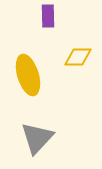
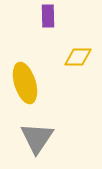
yellow ellipse: moved 3 px left, 8 px down
gray triangle: rotated 9 degrees counterclockwise
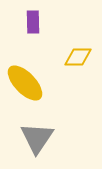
purple rectangle: moved 15 px left, 6 px down
yellow ellipse: rotated 27 degrees counterclockwise
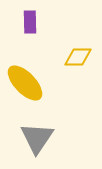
purple rectangle: moved 3 px left
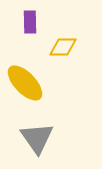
yellow diamond: moved 15 px left, 10 px up
gray triangle: rotated 9 degrees counterclockwise
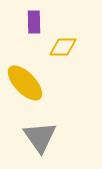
purple rectangle: moved 4 px right
gray triangle: moved 3 px right, 1 px up
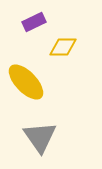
purple rectangle: rotated 65 degrees clockwise
yellow ellipse: moved 1 px right, 1 px up
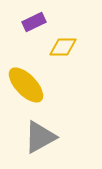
yellow ellipse: moved 3 px down
gray triangle: rotated 36 degrees clockwise
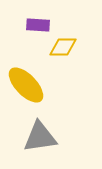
purple rectangle: moved 4 px right, 3 px down; rotated 30 degrees clockwise
gray triangle: rotated 21 degrees clockwise
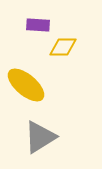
yellow ellipse: rotated 6 degrees counterclockwise
gray triangle: rotated 24 degrees counterclockwise
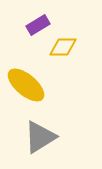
purple rectangle: rotated 35 degrees counterclockwise
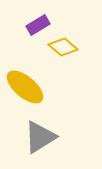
yellow diamond: rotated 40 degrees clockwise
yellow ellipse: moved 1 px left, 2 px down
